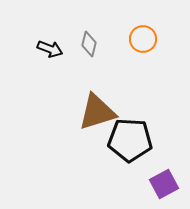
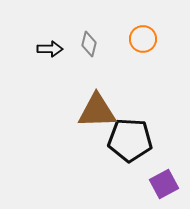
black arrow: rotated 20 degrees counterclockwise
brown triangle: moved 1 px up; rotated 15 degrees clockwise
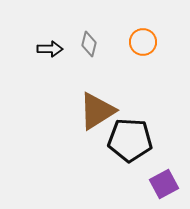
orange circle: moved 3 px down
brown triangle: rotated 30 degrees counterclockwise
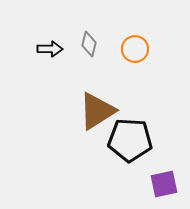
orange circle: moved 8 px left, 7 px down
purple square: rotated 16 degrees clockwise
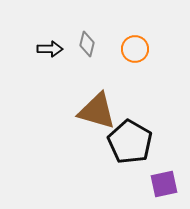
gray diamond: moved 2 px left
brown triangle: rotated 48 degrees clockwise
black pentagon: moved 2 px down; rotated 27 degrees clockwise
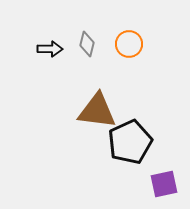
orange circle: moved 6 px left, 5 px up
brown triangle: rotated 9 degrees counterclockwise
black pentagon: rotated 18 degrees clockwise
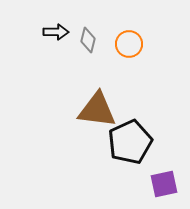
gray diamond: moved 1 px right, 4 px up
black arrow: moved 6 px right, 17 px up
brown triangle: moved 1 px up
